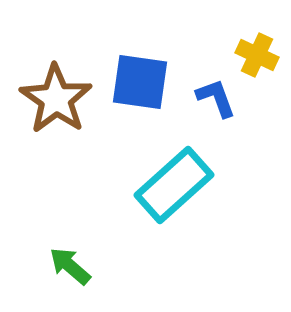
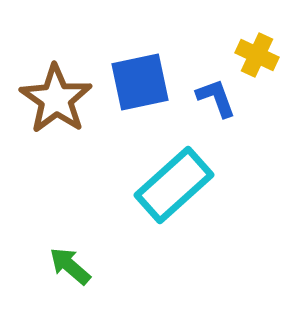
blue square: rotated 20 degrees counterclockwise
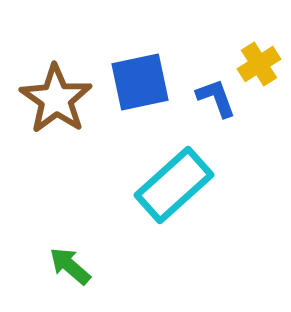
yellow cross: moved 2 px right, 9 px down; rotated 33 degrees clockwise
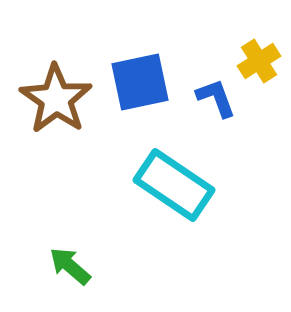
yellow cross: moved 3 px up
cyan rectangle: rotated 76 degrees clockwise
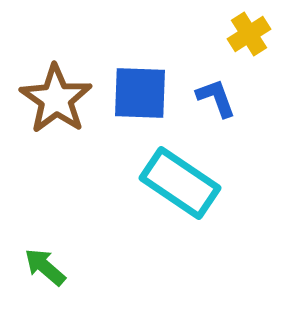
yellow cross: moved 10 px left, 27 px up
blue square: moved 11 px down; rotated 14 degrees clockwise
cyan rectangle: moved 6 px right, 2 px up
green arrow: moved 25 px left, 1 px down
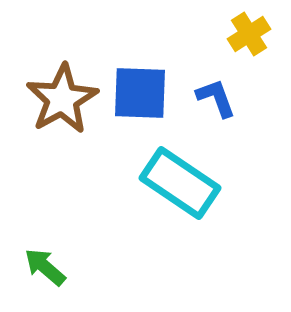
brown star: moved 6 px right; rotated 8 degrees clockwise
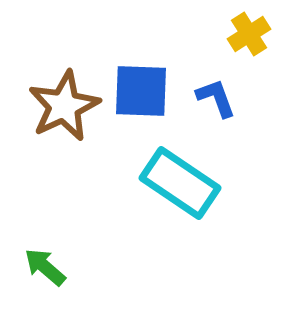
blue square: moved 1 px right, 2 px up
brown star: moved 2 px right, 7 px down; rotated 4 degrees clockwise
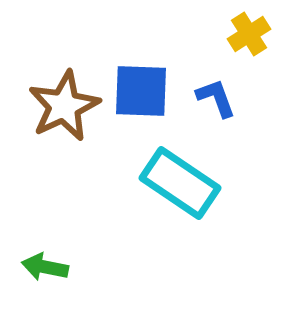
green arrow: rotated 30 degrees counterclockwise
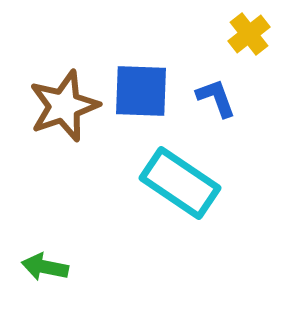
yellow cross: rotated 6 degrees counterclockwise
brown star: rotated 6 degrees clockwise
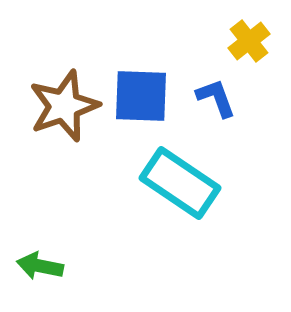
yellow cross: moved 7 px down
blue square: moved 5 px down
green arrow: moved 5 px left, 1 px up
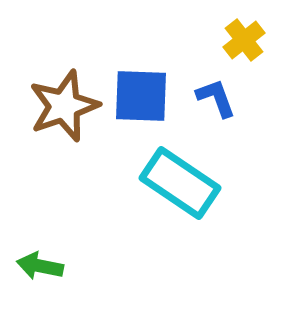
yellow cross: moved 5 px left, 1 px up
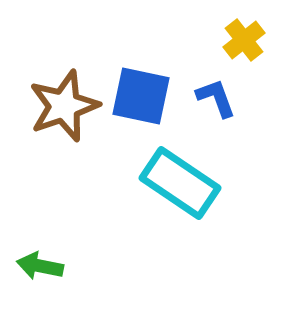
blue square: rotated 10 degrees clockwise
